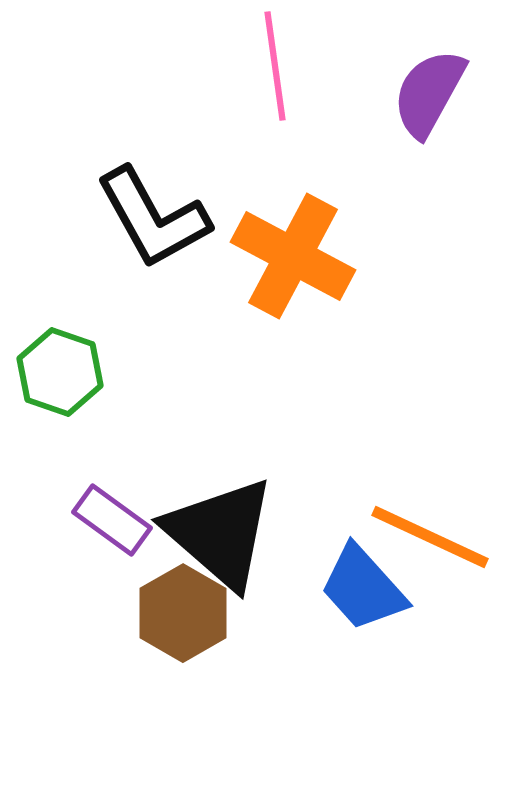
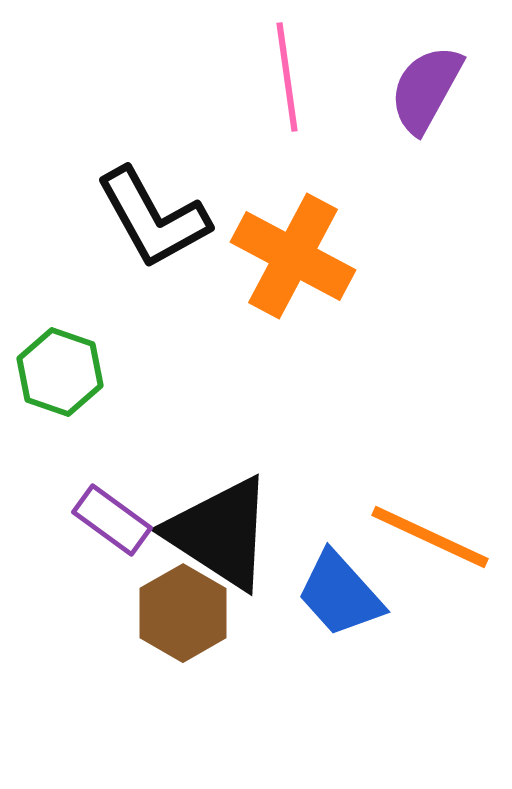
pink line: moved 12 px right, 11 px down
purple semicircle: moved 3 px left, 4 px up
black triangle: rotated 8 degrees counterclockwise
blue trapezoid: moved 23 px left, 6 px down
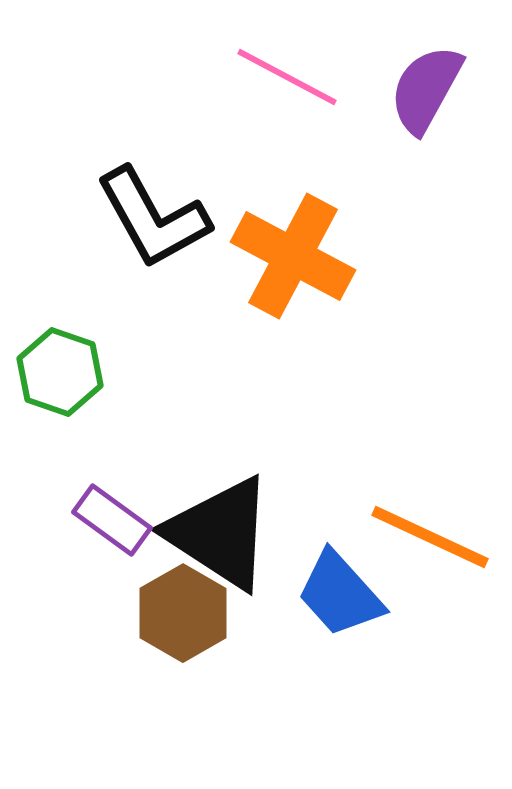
pink line: rotated 54 degrees counterclockwise
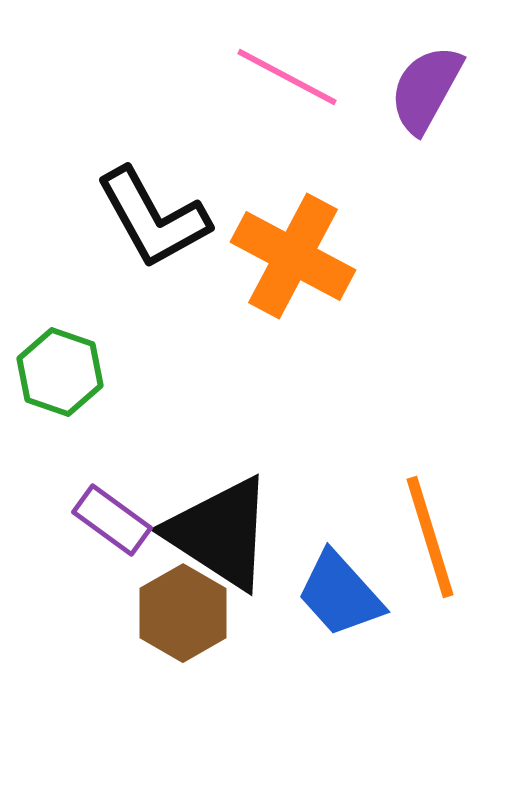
orange line: rotated 48 degrees clockwise
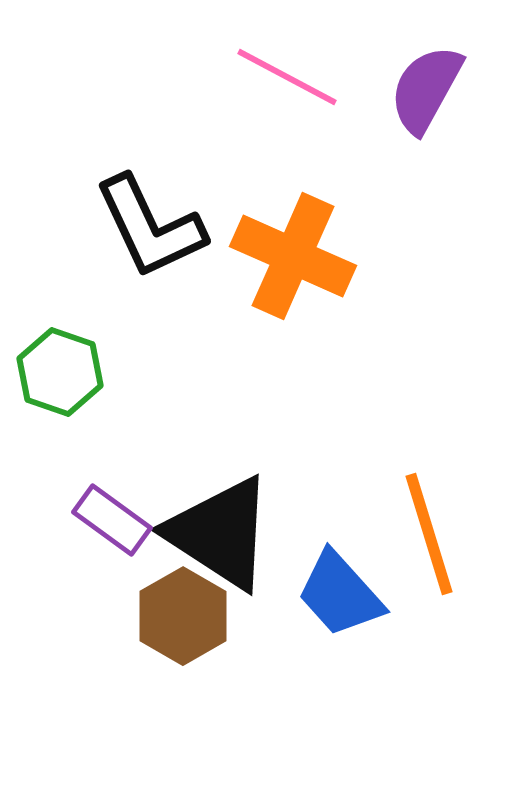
black L-shape: moved 3 px left, 9 px down; rotated 4 degrees clockwise
orange cross: rotated 4 degrees counterclockwise
orange line: moved 1 px left, 3 px up
brown hexagon: moved 3 px down
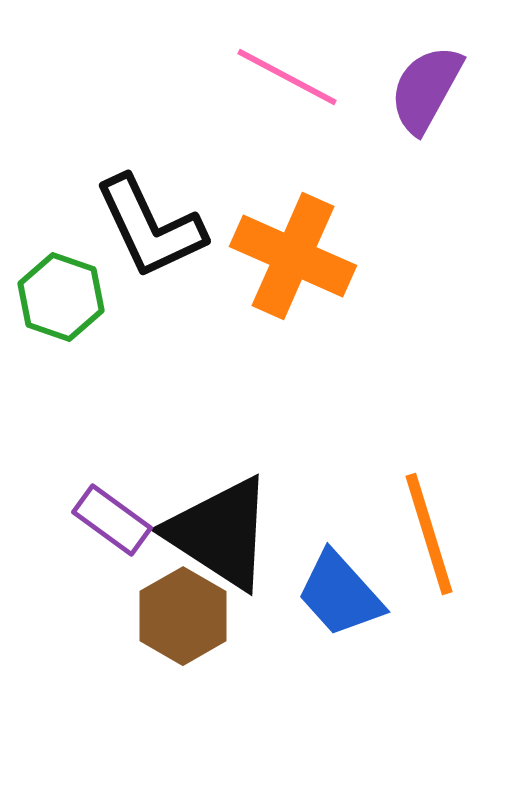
green hexagon: moved 1 px right, 75 px up
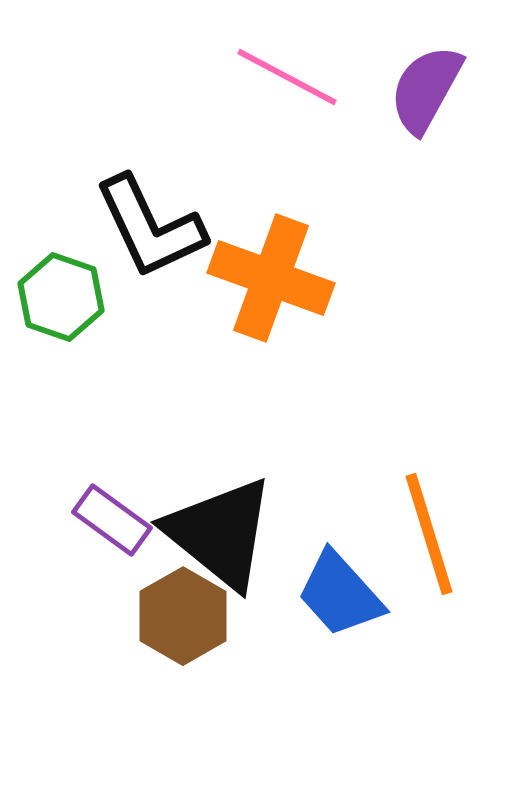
orange cross: moved 22 px left, 22 px down; rotated 4 degrees counterclockwise
black triangle: rotated 6 degrees clockwise
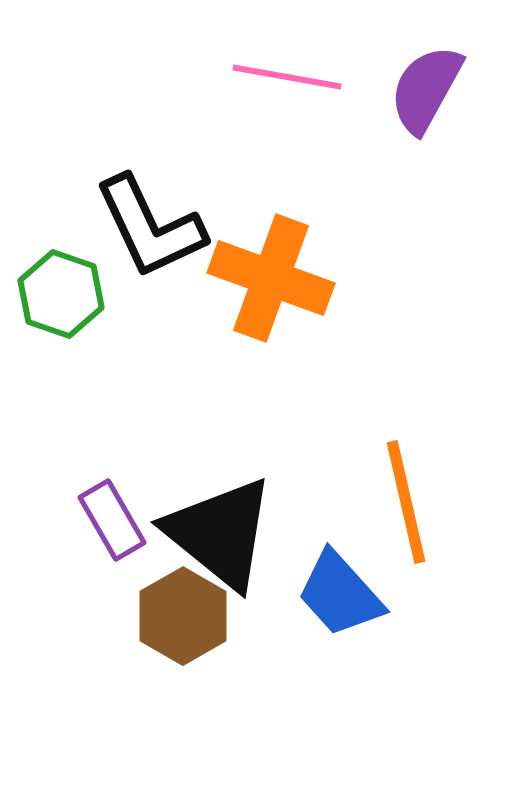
pink line: rotated 18 degrees counterclockwise
green hexagon: moved 3 px up
purple rectangle: rotated 24 degrees clockwise
orange line: moved 23 px left, 32 px up; rotated 4 degrees clockwise
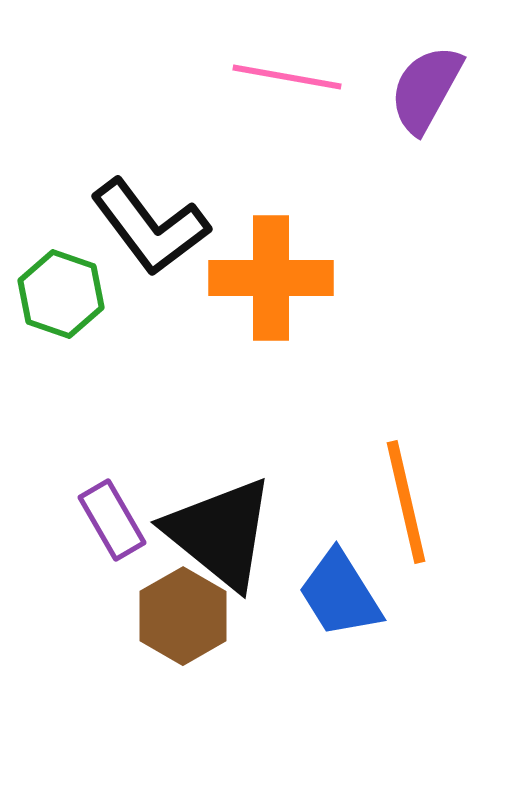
black L-shape: rotated 12 degrees counterclockwise
orange cross: rotated 20 degrees counterclockwise
blue trapezoid: rotated 10 degrees clockwise
